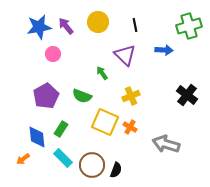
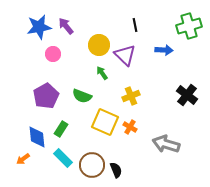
yellow circle: moved 1 px right, 23 px down
black semicircle: rotated 42 degrees counterclockwise
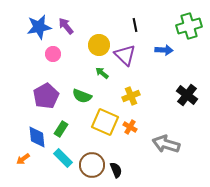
green arrow: rotated 16 degrees counterclockwise
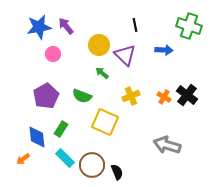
green cross: rotated 35 degrees clockwise
orange cross: moved 34 px right, 30 px up
gray arrow: moved 1 px right, 1 px down
cyan rectangle: moved 2 px right
black semicircle: moved 1 px right, 2 px down
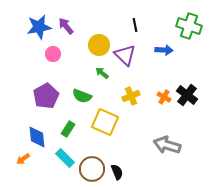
green rectangle: moved 7 px right
brown circle: moved 4 px down
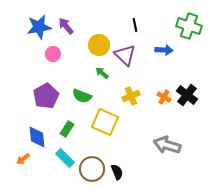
green rectangle: moved 1 px left
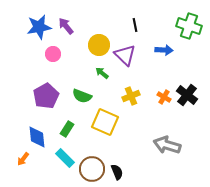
orange arrow: rotated 16 degrees counterclockwise
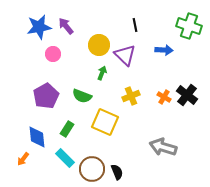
green arrow: rotated 72 degrees clockwise
gray arrow: moved 4 px left, 2 px down
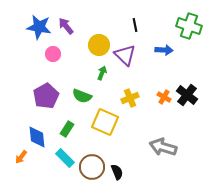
blue star: rotated 20 degrees clockwise
yellow cross: moved 1 px left, 2 px down
orange arrow: moved 2 px left, 2 px up
brown circle: moved 2 px up
